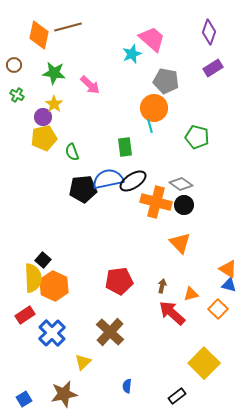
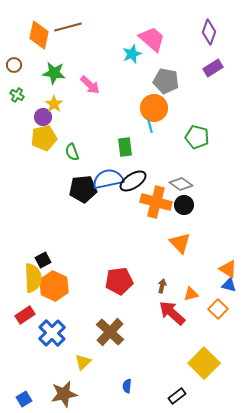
black square at (43, 260): rotated 21 degrees clockwise
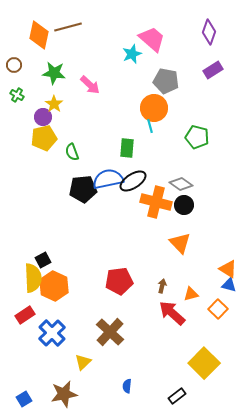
purple rectangle at (213, 68): moved 2 px down
green rectangle at (125, 147): moved 2 px right, 1 px down; rotated 12 degrees clockwise
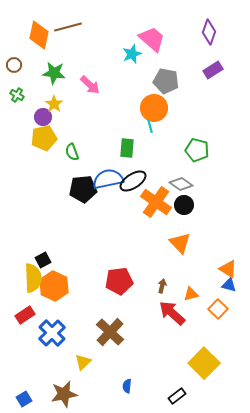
green pentagon at (197, 137): moved 13 px down
orange cross at (156, 202): rotated 20 degrees clockwise
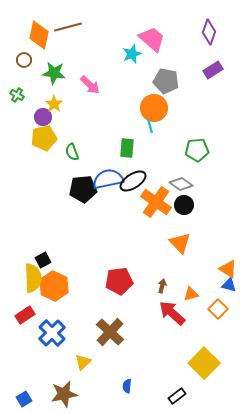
brown circle at (14, 65): moved 10 px right, 5 px up
green pentagon at (197, 150): rotated 20 degrees counterclockwise
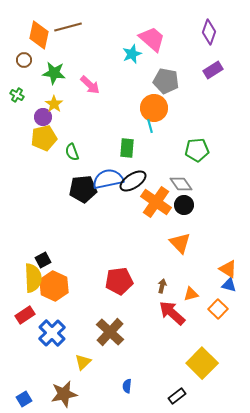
gray diamond at (181, 184): rotated 20 degrees clockwise
yellow square at (204, 363): moved 2 px left
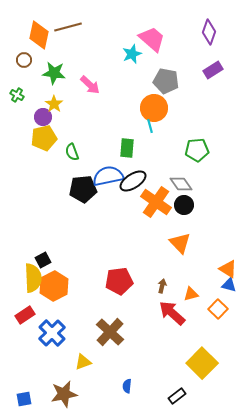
blue semicircle at (108, 179): moved 3 px up
orange hexagon at (54, 286): rotated 8 degrees clockwise
yellow triangle at (83, 362): rotated 24 degrees clockwise
blue square at (24, 399): rotated 21 degrees clockwise
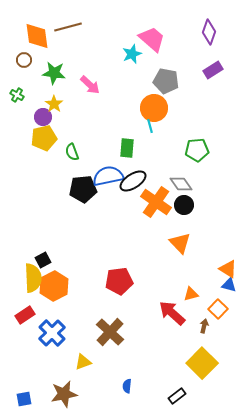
orange diamond at (39, 35): moved 2 px left, 1 px down; rotated 20 degrees counterclockwise
brown arrow at (162, 286): moved 42 px right, 40 px down
